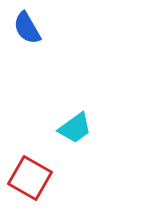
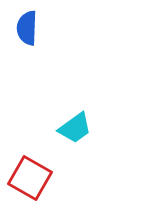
blue semicircle: rotated 32 degrees clockwise
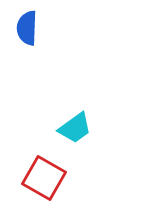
red square: moved 14 px right
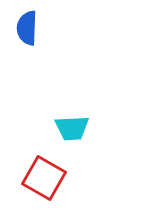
cyan trapezoid: moved 3 px left; rotated 33 degrees clockwise
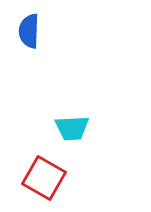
blue semicircle: moved 2 px right, 3 px down
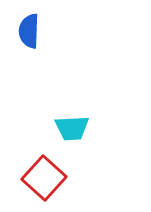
red square: rotated 12 degrees clockwise
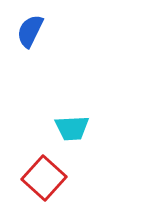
blue semicircle: moved 1 px right; rotated 24 degrees clockwise
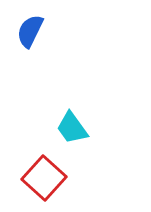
cyan trapezoid: rotated 57 degrees clockwise
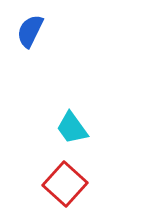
red square: moved 21 px right, 6 px down
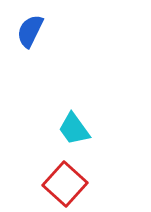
cyan trapezoid: moved 2 px right, 1 px down
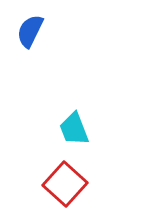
cyan trapezoid: rotated 15 degrees clockwise
